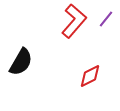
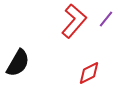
black semicircle: moved 3 px left, 1 px down
red diamond: moved 1 px left, 3 px up
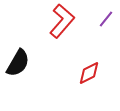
red L-shape: moved 12 px left
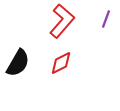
purple line: rotated 18 degrees counterclockwise
red diamond: moved 28 px left, 10 px up
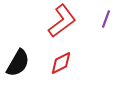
red L-shape: rotated 12 degrees clockwise
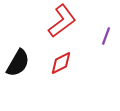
purple line: moved 17 px down
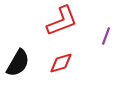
red L-shape: rotated 16 degrees clockwise
red diamond: rotated 10 degrees clockwise
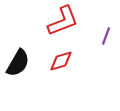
red L-shape: moved 1 px right
red diamond: moved 2 px up
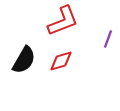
purple line: moved 2 px right, 3 px down
black semicircle: moved 6 px right, 3 px up
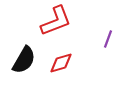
red L-shape: moved 7 px left
red diamond: moved 2 px down
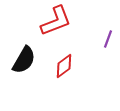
red diamond: moved 3 px right, 3 px down; rotated 20 degrees counterclockwise
